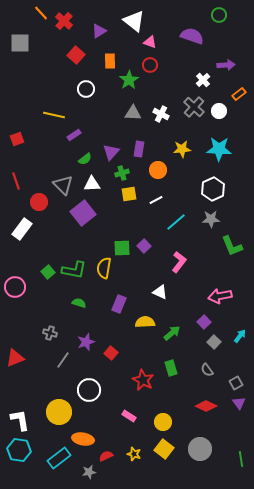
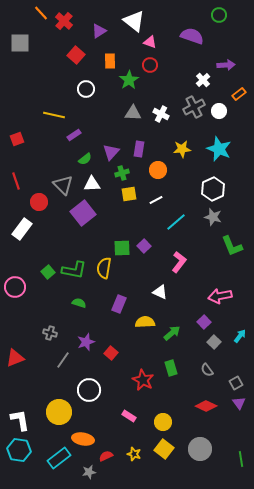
gray cross at (194, 107): rotated 20 degrees clockwise
cyan star at (219, 149): rotated 20 degrees clockwise
gray star at (211, 219): moved 2 px right, 2 px up; rotated 18 degrees clockwise
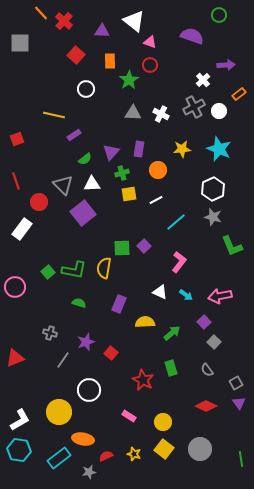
purple triangle at (99, 31): moved 3 px right; rotated 35 degrees clockwise
cyan arrow at (240, 336): moved 54 px left, 41 px up; rotated 88 degrees clockwise
white L-shape at (20, 420): rotated 70 degrees clockwise
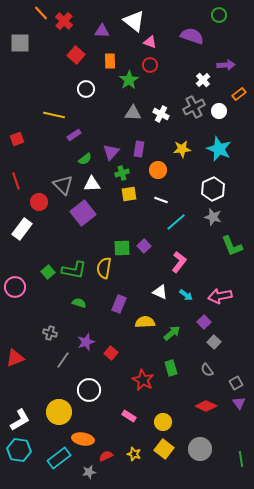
white line at (156, 200): moved 5 px right; rotated 48 degrees clockwise
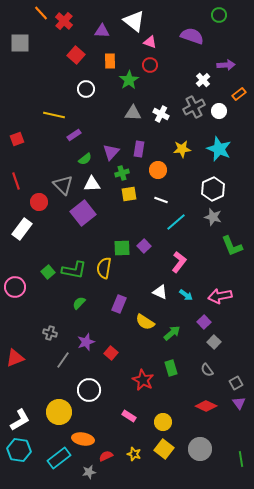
green semicircle at (79, 303): rotated 64 degrees counterclockwise
yellow semicircle at (145, 322): rotated 144 degrees counterclockwise
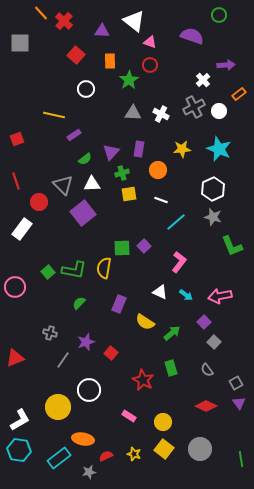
yellow circle at (59, 412): moved 1 px left, 5 px up
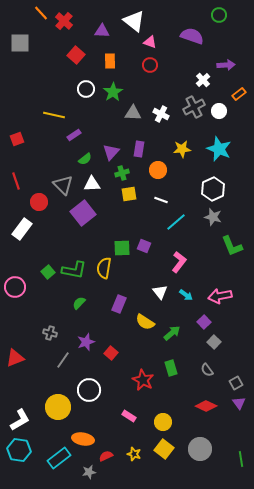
green star at (129, 80): moved 16 px left, 12 px down
purple square at (144, 246): rotated 24 degrees counterclockwise
white triangle at (160, 292): rotated 28 degrees clockwise
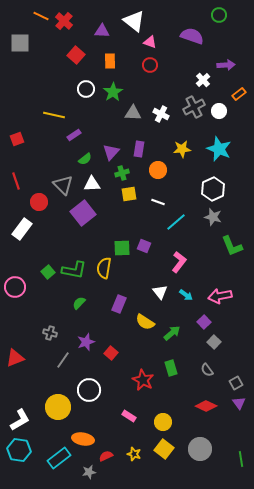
orange line at (41, 13): moved 3 px down; rotated 21 degrees counterclockwise
white line at (161, 200): moved 3 px left, 2 px down
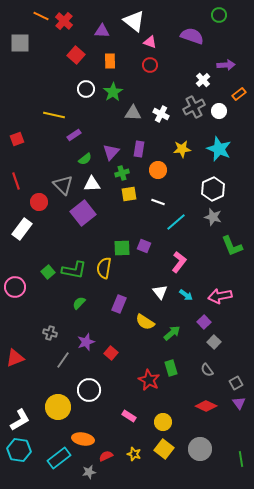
red star at (143, 380): moved 6 px right
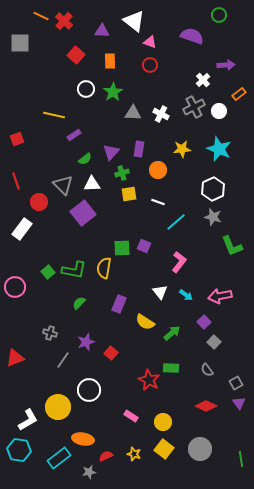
green rectangle at (171, 368): rotated 70 degrees counterclockwise
pink rectangle at (129, 416): moved 2 px right
white L-shape at (20, 420): moved 8 px right
